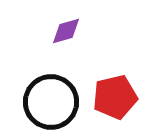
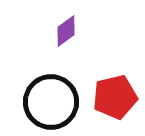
purple diamond: rotated 20 degrees counterclockwise
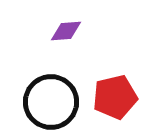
purple diamond: rotated 32 degrees clockwise
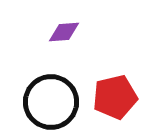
purple diamond: moved 2 px left, 1 px down
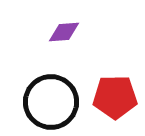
red pentagon: rotated 12 degrees clockwise
